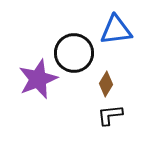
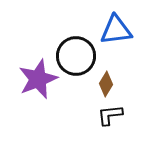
black circle: moved 2 px right, 3 px down
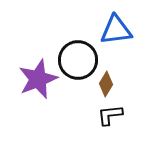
black circle: moved 2 px right, 4 px down
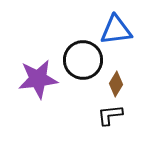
black circle: moved 5 px right
purple star: rotated 15 degrees clockwise
brown diamond: moved 10 px right
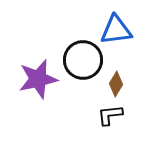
purple star: rotated 6 degrees counterclockwise
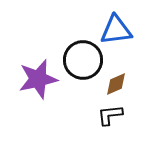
brown diamond: rotated 35 degrees clockwise
